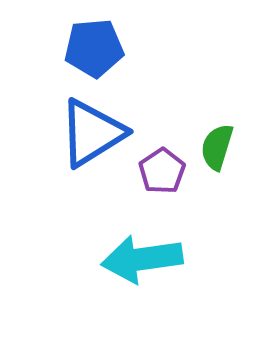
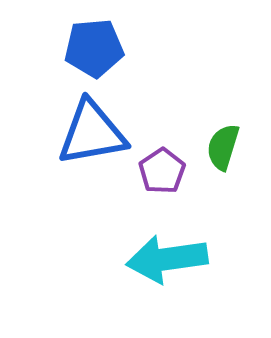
blue triangle: rotated 22 degrees clockwise
green semicircle: moved 6 px right
cyan arrow: moved 25 px right
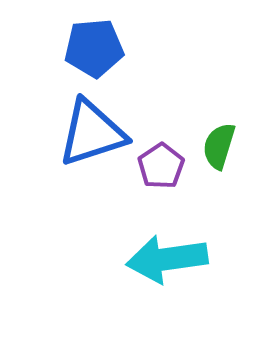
blue triangle: rotated 8 degrees counterclockwise
green semicircle: moved 4 px left, 1 px up
purple pentagon: moved 1 px left, 5 px up
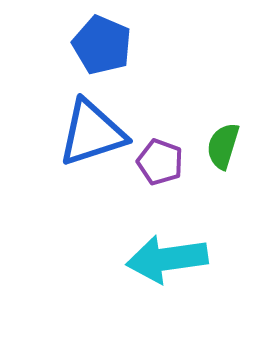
blue pentagon: moved 8 px right, 3 px up; rotated 28 degrees clockwise
green semicircle: moved 4 px right
purple pentagon: moved 1 px left, 4 px up; rotated 18 degrees counterclockwise
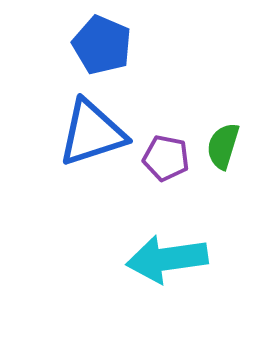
purple pentagon: moved 6 px right, 4 px up; rotated 9 degrees counterclockwise
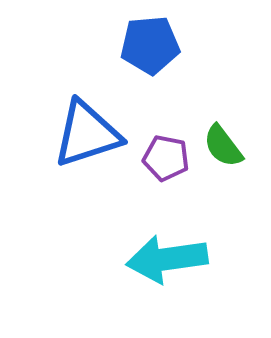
blue pentagon: moved 48 px right; rotated 28 degrees counterclockwise
blue triangle: moved 5 px left, 1 px down
green semicircle: rotated 54 degrees counterclockwise
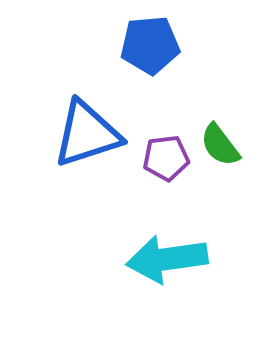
green semicircle: moved 3 px left, 1 px up
purple pentagon: rotated 18 degrees counterclockwise
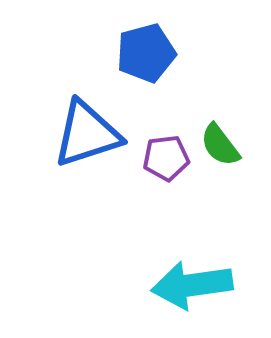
blue pentagon: moved 4 px left, 8 px down; rotated 10 degrees counterclockwise
cyan arrow: moved 25 px right, 26 px down
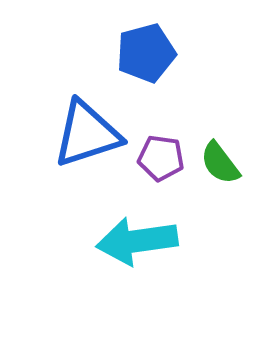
green semicircle: moved 18 px down
purple pentagon: moved 5 px left; rotated 15 degrees clockwise
cyan arrow: moved 55 px left, 44 px up
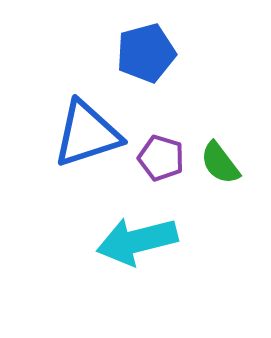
purple pentagon: rotated 9 degrees clockwise
cyan arrow: rotated 6 degrees counterclockwise
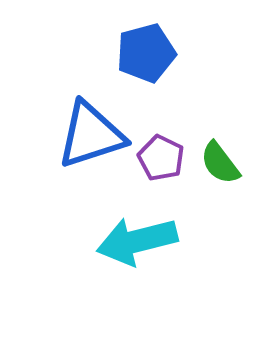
blue triangle: moved 4 px right, 1 px down
purple pentagon: rotated 9 degrees clockwise
